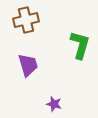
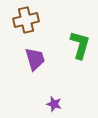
purple trapezoid: moved 7 px right, 6 px up
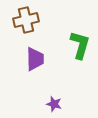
purple trapezoid: rotated 15 degrees clockwise
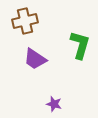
brown cross: moved 1 px left, 1 px down
purple trapezoid: rotated 125 degrees clockwise
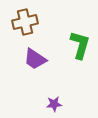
brown cross: moved 1 px down
purple star: rotated 21 degrees counterclockwise
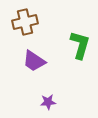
purple trapezoid: moved 1 px left, 2 px down
purple star: moved 6 px left, 2 px up
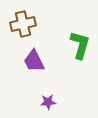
brown cross: moved 2 px left, 2 px down
purple trapezoid: rotated 30 degrees clockwise
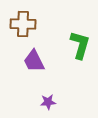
brown cross: rotated 15 degrees clockwise
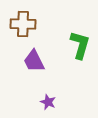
purple star: rotated 28 degrees clockwise
